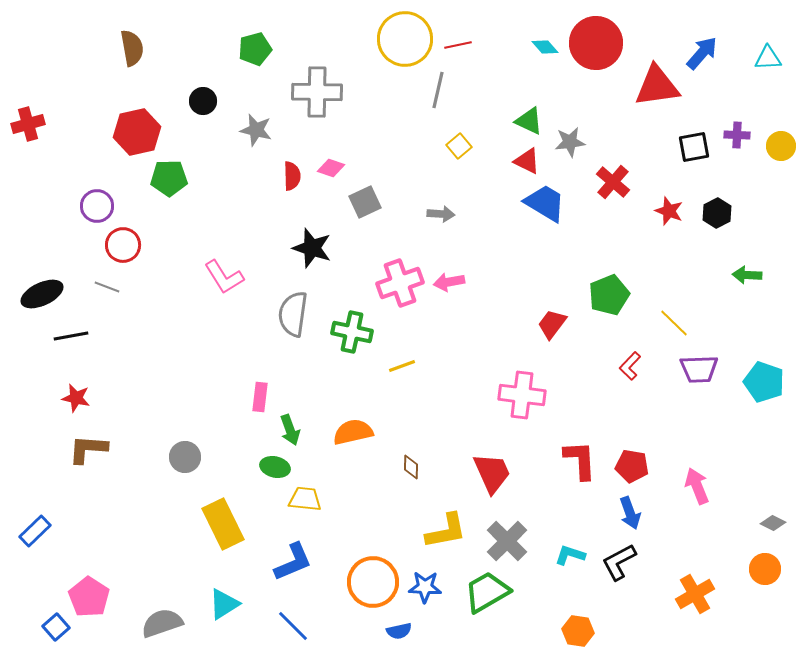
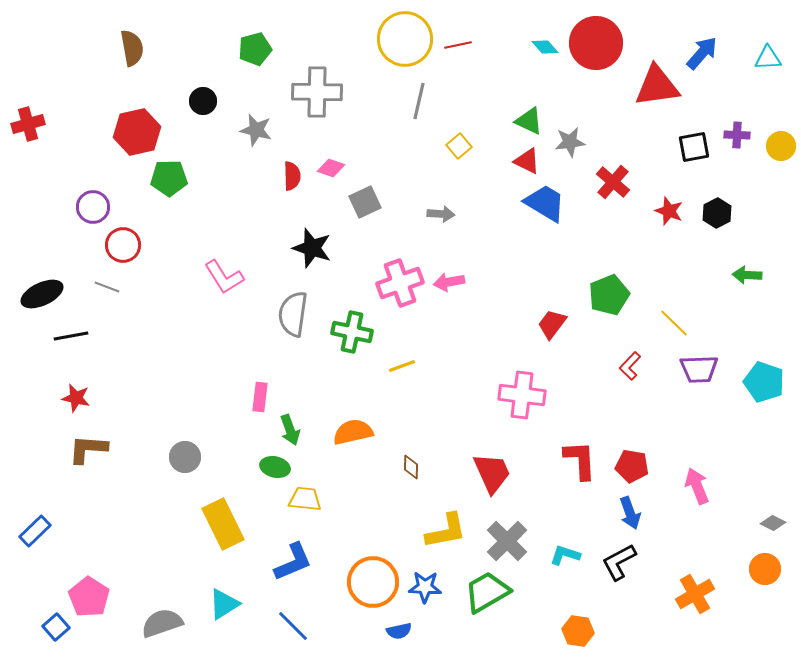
gray line at (438, 90): moved 19 px left, 11 px down
purple circle at (97, 206): moved 4 px left, 1 px down
cyan L-shape at (570, 555): moved 5 px left
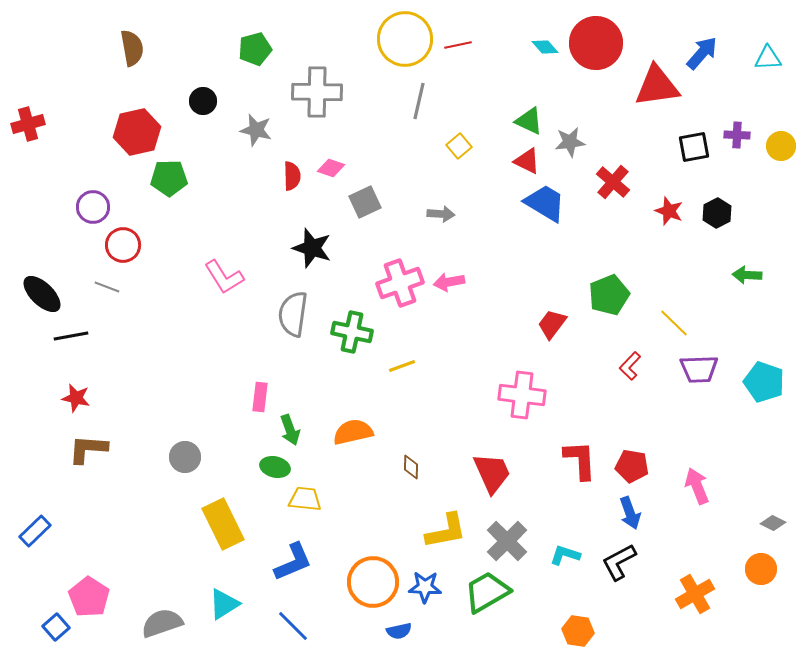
black ellipse at (42, 294): rotated 69 degrees clockwise
orange circle at (765, 569): moved 4 px left
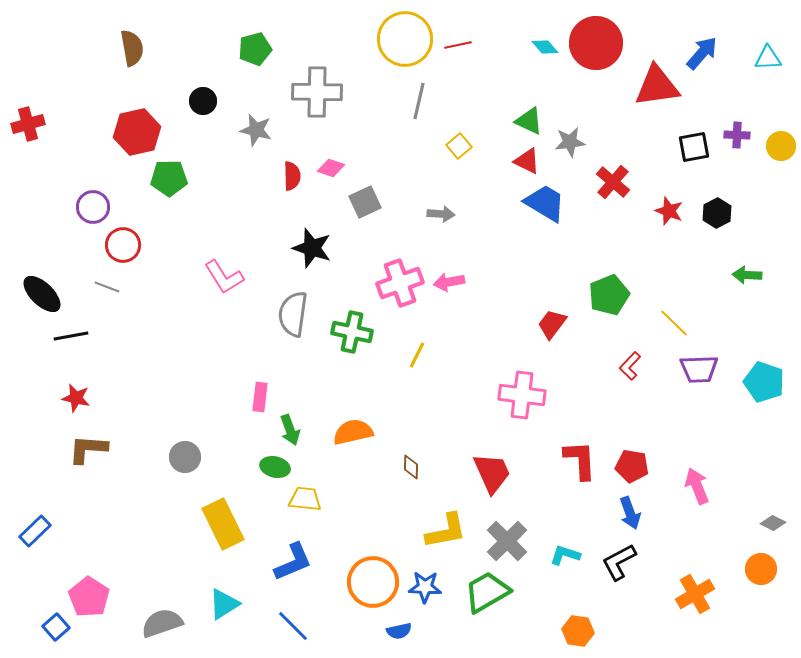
yellow line at (402, 366): moved 15 px right, 11 px up; rotated 44 degrees counterclockwise
